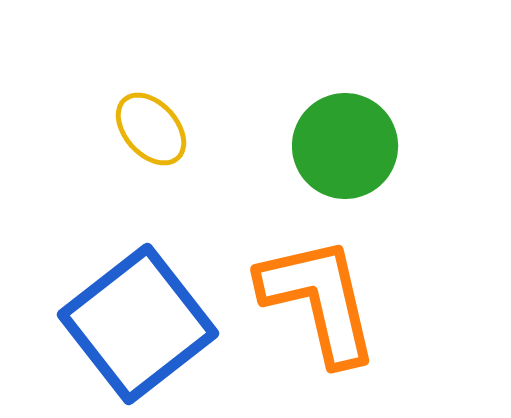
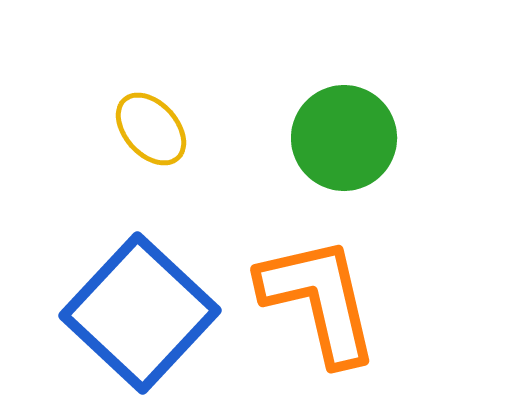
green circle: moved 1 px left, 8 px up
blue square: moved 2 px right, 11 px up; rotated 9 degrees counterclockwise
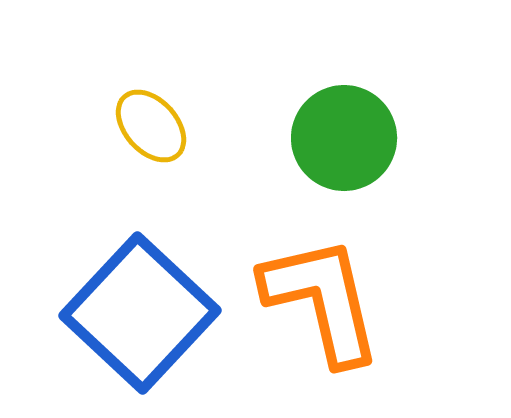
yellow ellipse: moved 3 px up
orange L-shape: moved 3 px right
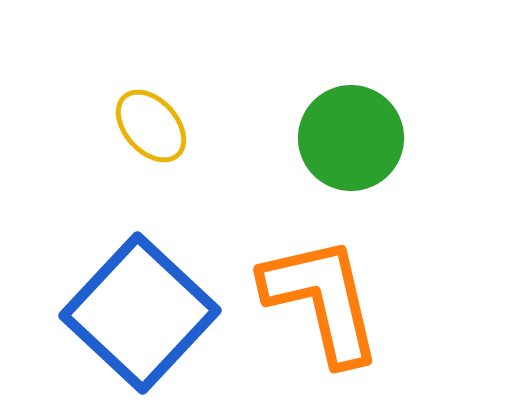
green circle: moved 7 px right
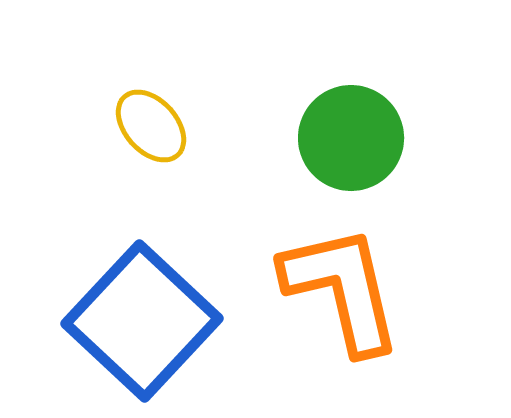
orange L-shape: moved 20 px right, 11 px up
blue square: moved 2 px right, 8 px down
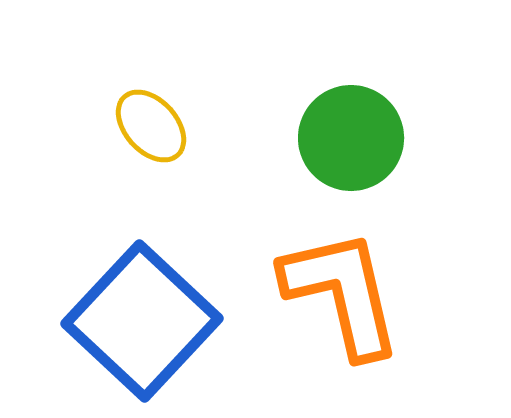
orange L-shape: moved 4 px down
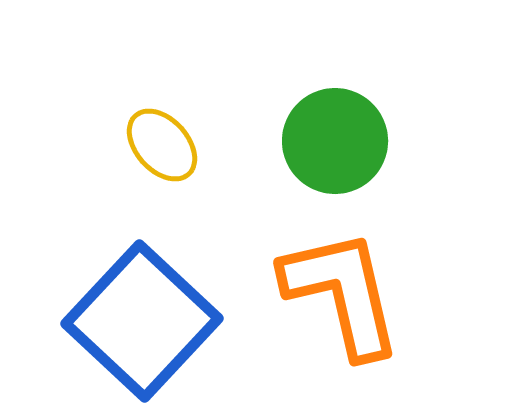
yellow ellipse: moved 11 px right, 19 px down
green circle: moved 16 px left, 3 px down
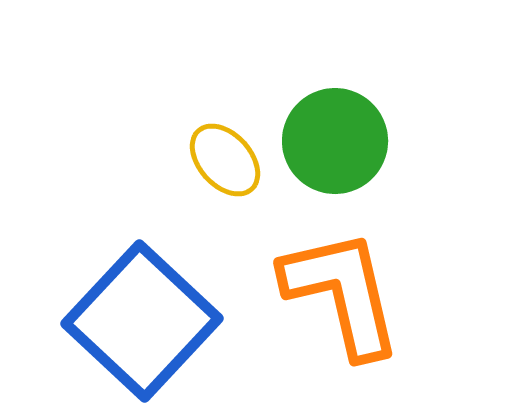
yellow ellipse: moved 63 px right, 15 px down
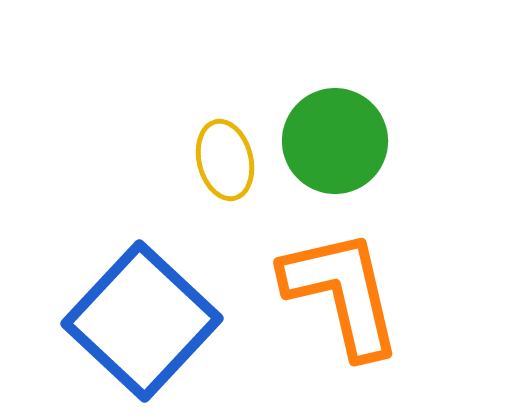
yellow ellipse: rotated 28 degrees clockwise
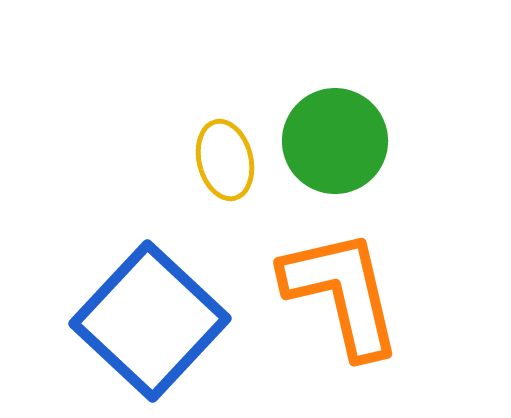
blue square: moved 8 px right
